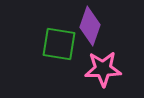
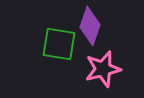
pink star: rotated 12 degrees counterclockwise
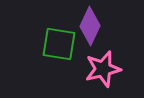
purple diamond: rotated 6 degrees clockwise
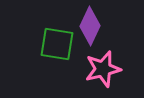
green square: moved 2 px left
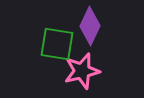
pink star: moved 21 px left, 2 px down
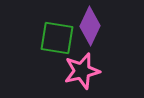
green square: moved 6 px up
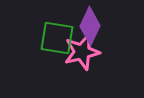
pink star: moved 19 px up
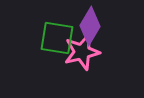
purple diamond: rotated 6 degrees clockwise
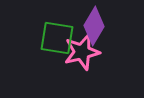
purple diamond: moved 4 px right
